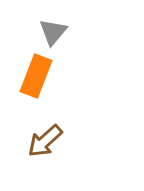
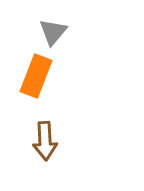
brown arrow: rotated 51 degrees counterclockwise
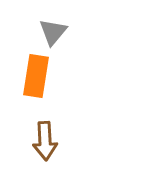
orange rectangle: rotated 12 degrees counterclockwise
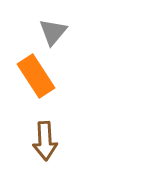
orange rectangle: rotated 42 degrees counterclockwise
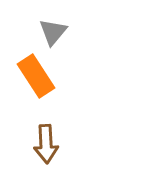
brown arrow: moved 1 px right, 3 px down
